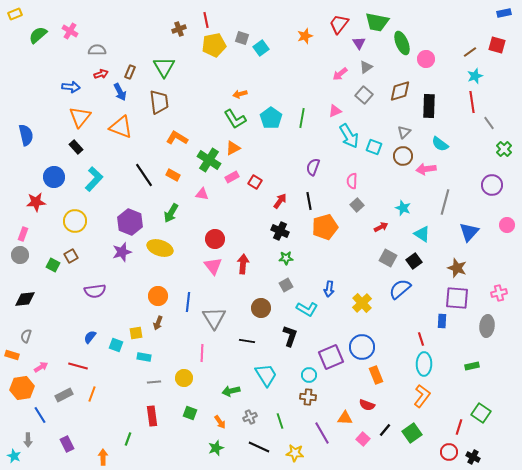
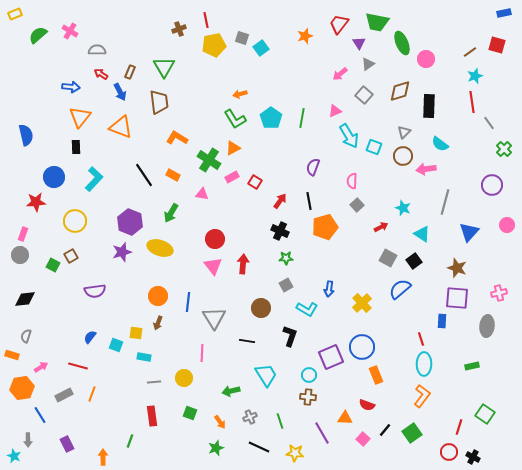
gray triangle at (366, 67): moved 2 px right, 3 px up
red arrow at (101, 74): rotated 128 degrees counterclockwise
black rectangle at (76, 147): rotated 40 degrees clockwise
yellow square at (136, 333): rotated 16 degrees clockwise
green square at (481, 413): moved 4 px right, 1 px down
green line at (128, 439): moved 2 px right, 2 px down
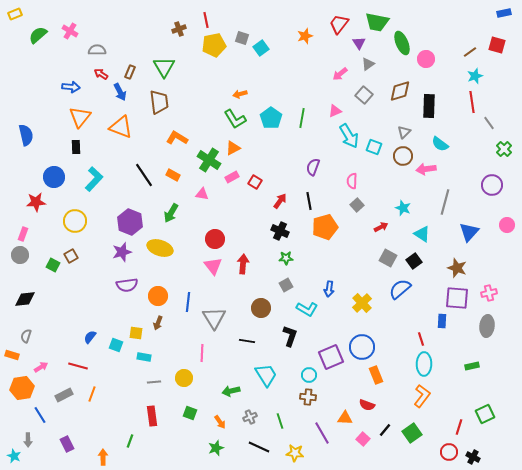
purple semicircle at (95, 291): moved 32 px right, 6 px up
pink cross at (499, 293): moved 10 px left
green square at (485, 414): rotated 30 degrees clockwise
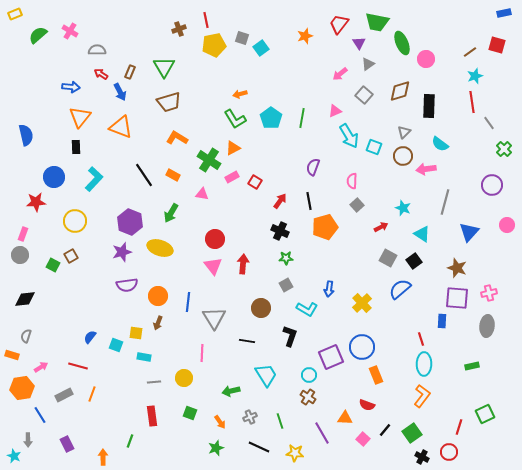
brown trapezoid at (159, 102): moved 10 px right; rotated 80 degrees clockwise
brown cross at (308, 397): rotated 28 degrees clockwise
black cross at (473, 457): moved 51 px left
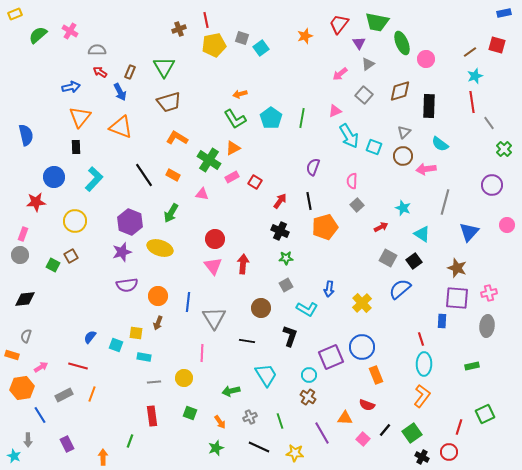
red arrow at (101, 74): moved 1 px left, 2 px up
blue arrow at (71, 87): rotated 18 degrees counterclockwise
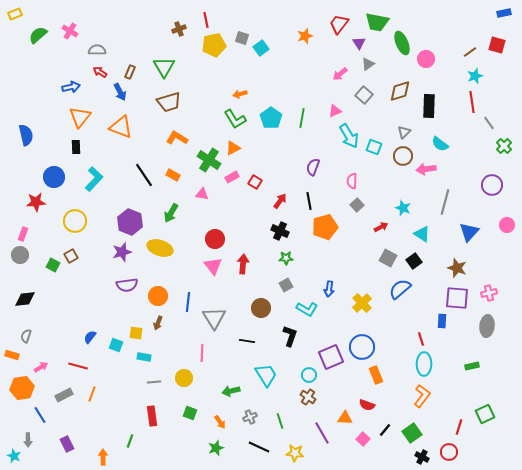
green cross at (504, 149): moved 3 px up
